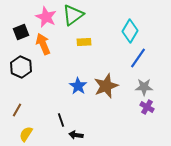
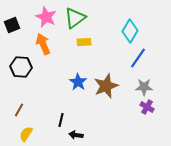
green triangle: moved 2 px right, 3 px down
black square: moved 9 px left, 7 px up
black hexagon: rotated 20 degrees counterclockwise
blue star: moved 4 px up
brown line: moved 2 px right
black line: rotated 32 degrees clockwise
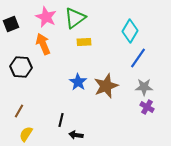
black square: moved 1 px left, 1 px up
brown line: moved 1 px down
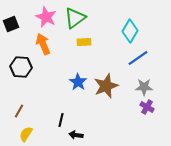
blue line: rotated 20 degrees clockwise
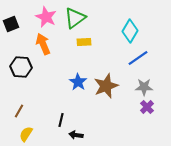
purple cross: rotated 16 degrees clockwise
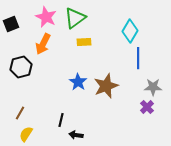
orange arrow: rotated 130 degrees counterclockwise
blue line: rotated 55 degrees counterclockwise
black hexagon: rotated 20 degrees counterclockwise
gray star: moved 9 px right
brown line: moved 1 px right, 2 px down
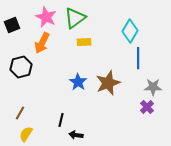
black square: moved 1 px right, 1 px down
orange arrow: moved 1 px left, 1 px up
brown star: moved 2 px right, 3 px up
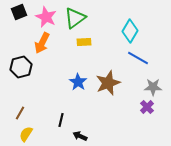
black square: moved 7 px right, 13 px up
blue line: rotated 60 degrees counterclockwise
black arrow: moved 4 px right, 1 px down; rotated 16 degrees clockwise
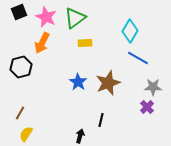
yellow rectangle: moved 1 px right, 1 px down
black line: moved 40 px right
black arrow: rotated 80 degrees clockwise
